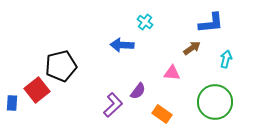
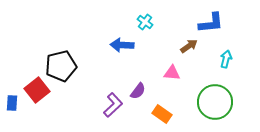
brown arrow: moved 3 px left, 2 px up
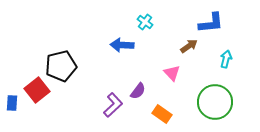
pink triangle: rotated 42 degrees clockwise
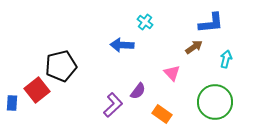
brown arrow: moved 5 px right, 1 px down
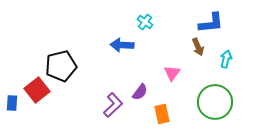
brown arrow: moved 4 px right; rotated 102 degrees clockwise
pink triangle: rotated 18 degrees clockwise
purple semicircle: moved 2 px right, 1 px down
orange rectangle: rotated 42 degrees clockwise
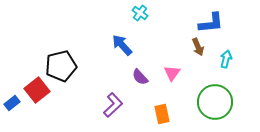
cyan cross: moved 5 px left, 9 px up
blue arrow: rotated 45 degrees clockwise
purple semicircle: moved 15 px up; rotated 102 degrees clockwise
blue rectangle: rotated 49 degrees clockwise
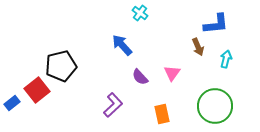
blue L-shape: moved 5 px right, 1 px down
green circle: moved 4 px down
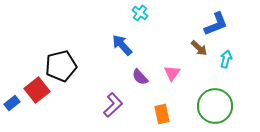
blue L-shape: rotated 16 degrees counterclockwise
brown arrow: moved 1 px right, 1 px down; rotated 24 degrees counterclockwise
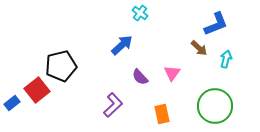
blue arrow: rotated 90 degrees clockwise
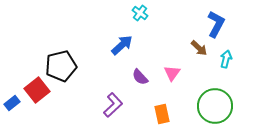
blue L-shape: rotated 40 degrees counterclockwise
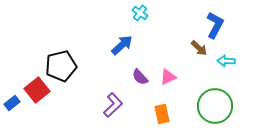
blue L-shape: moved 1 px left, 1 px down
cyan arrow: moved 2 px down; rotated 102 degrees counterclockwise
pink triangle: moved 4 px left, 4 px down; rotated 30 degrees clockwise
